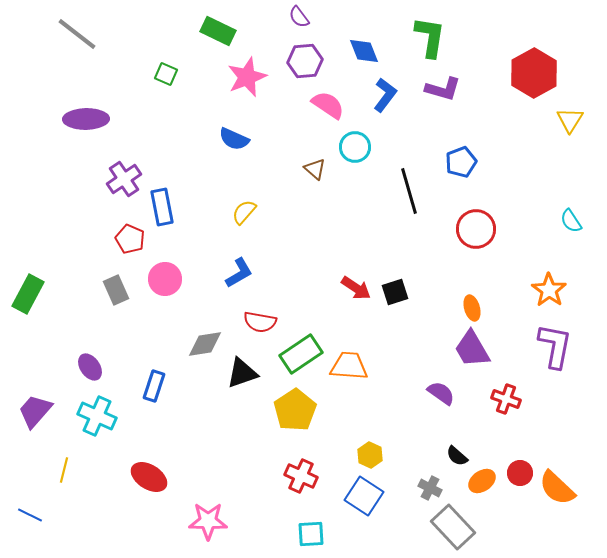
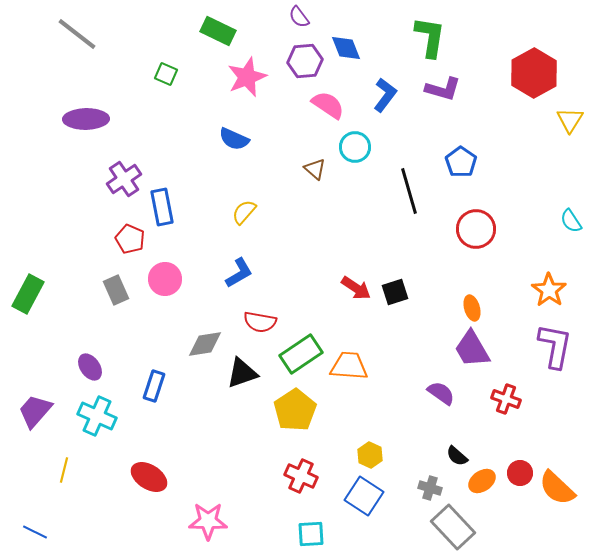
blue diamond at (364, 51): moved 18 px left, 3 px up
blue pentagon at (461, 162): rotated 16 degrees counterclockwise
gray cross at (430, 488): rotated 10 degrees counterclockwise
blue line at (30, 515): moved 5 px right, 17 px down
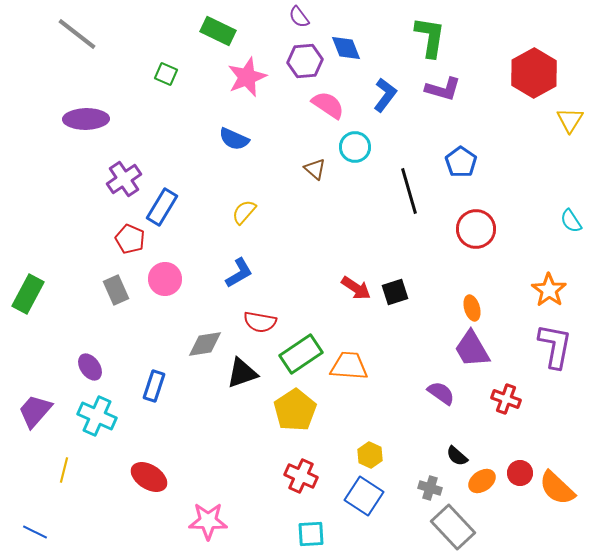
blue rectangle at (162, 207): rotated 42 degrees clockwise
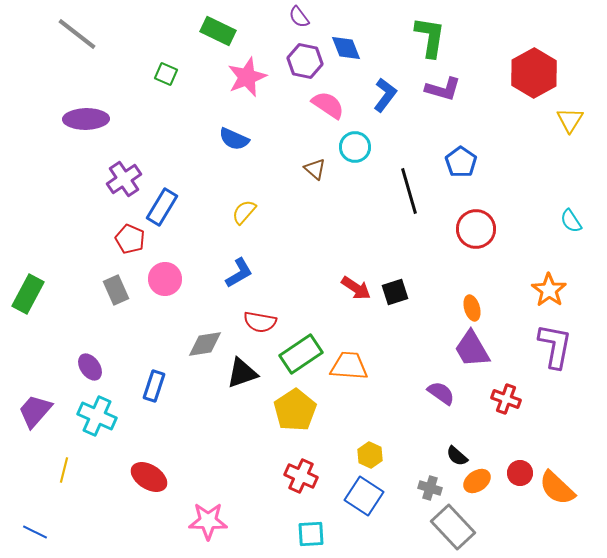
purple hexagon at (305, 61): rotated 16 degrees clockwise
orange ellipse at (482, 481): moved 5 px left
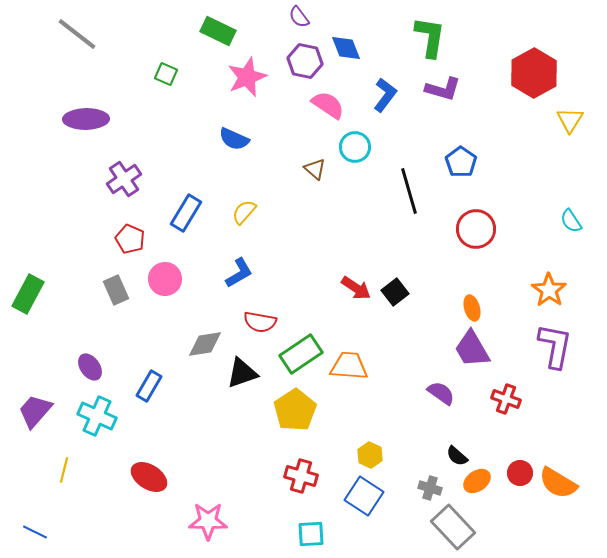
blue rectangle at (162, 207): moved 24 px right, 6 px down
black square at (395, 292): rotated 20 degrees counterclockwise
blue rectangle at (154, 386): moved 5 px left; rotated 12 degrees clockwise
red cross at (301, 476): rotated 8 degrees counterclockwise
orange semicircle at (557, 488): moved 1 px right, 5 px up; rotated 12 degrees counterclockwise
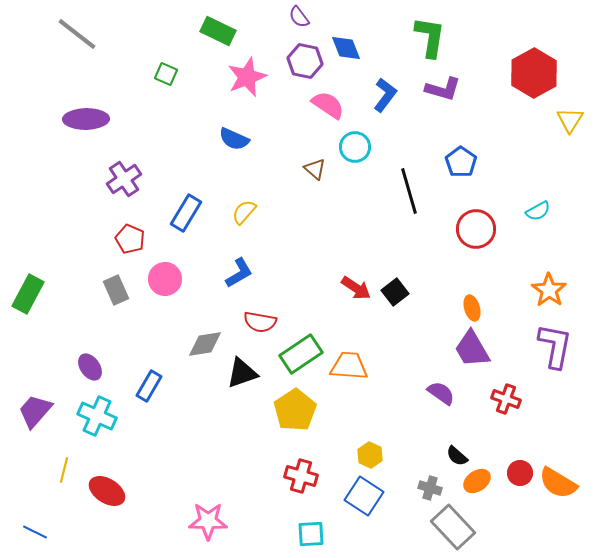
cyan semicircle at (571, 221): moved 33 px left, 10 px up; rotated 85 degrees counterclockwise
red ellipse at (149, 477): moved 42 px left, 14 px down
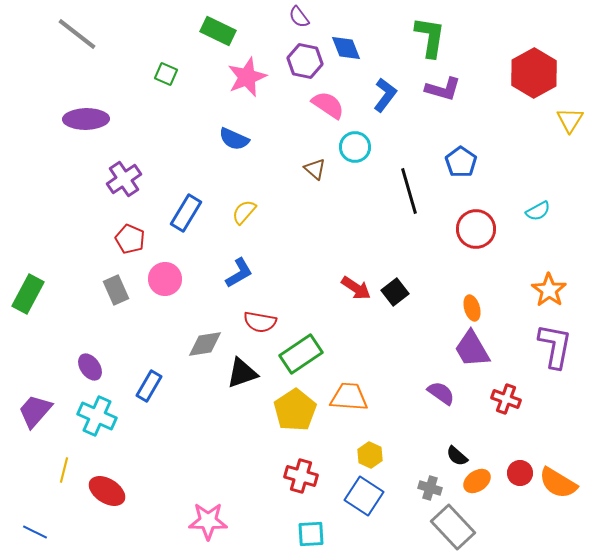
orange trapezoid at (349, 366): moved 31 px down
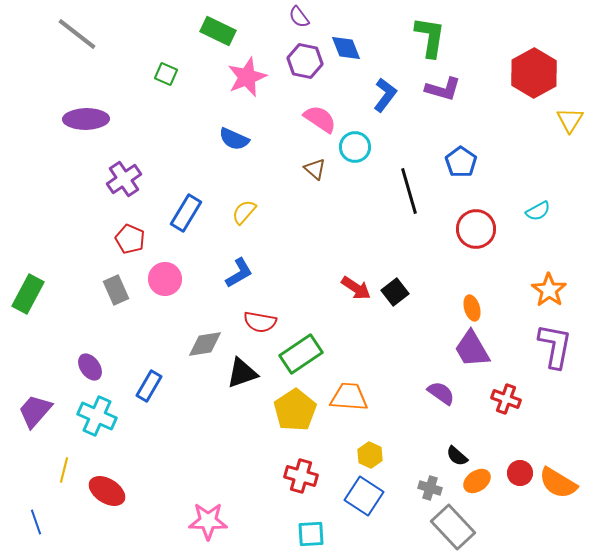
pink semicircle at (328, 105): moved 8 px left, 14 px down
blue line at (35, 532): moved 1 px right, 10 px up; rotated 45 degrees clockwise
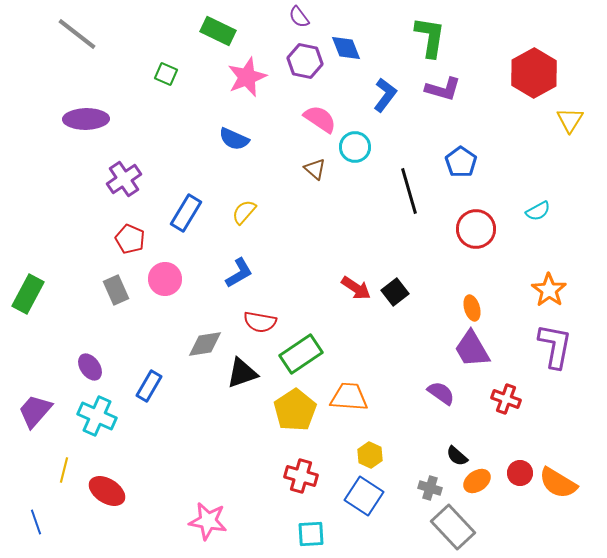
pink star at (208, 521): rotated 9 degrees clockwise
